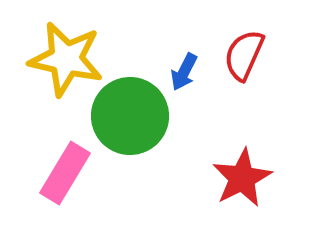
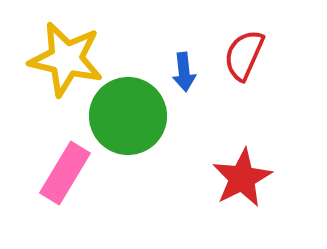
blue arrow: rotated 33 degrees counterclockwise
green circle: moved 2 px left
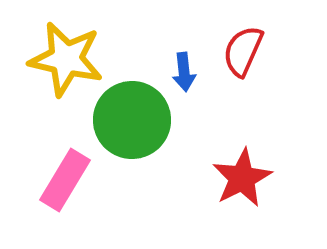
red semicircle: moved 1 px left, 4 px up
green circle: moved 4 px right, 4 px down
pink rectangle: moved 7 px down
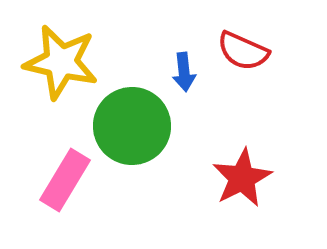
red semicircle: rotated 90 degrees counterclockwise
yellow star: moved 5 px left, 3 px down
green circle: moved 6 px down
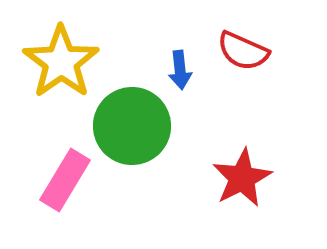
yellow star: rotated 24 degrees clockwise
blue arrow: moved 4 px left, 2 px up
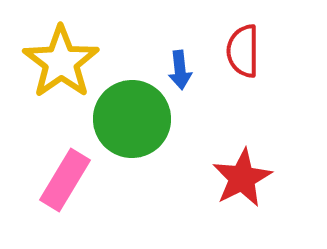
red semicircle: rotated 66 degrees clockwise
green circle: moved 7 px up
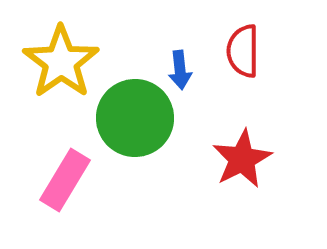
green circle: moved 3 px right, 1 px up
red star: moved 19 px up
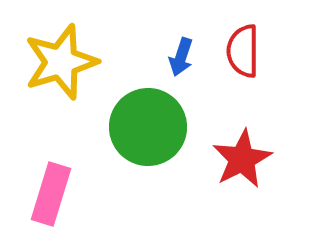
yellow star: rotated 18 degrees clockwise
blue arrow: moved 1 px right, 13 px up; rotated 24 degrees clockwise
green circle: moved 13 px right, 9 px down
pink rectangle: moved 14 px left, 14 px down; rotated 14 degrees counterclockwise
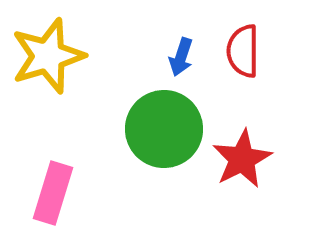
yellow star: moved 13 px left, 6 px up
green circle: moved 16 px right, 2 px down
pink rectangle: moved 2 px right, 1 px up
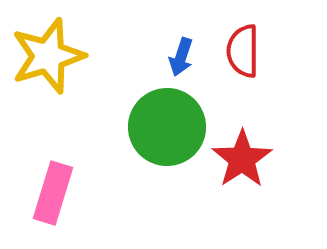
green circle: moved 3 px right, 2 px up
red star: rotated 6 degrees counterclockwise
